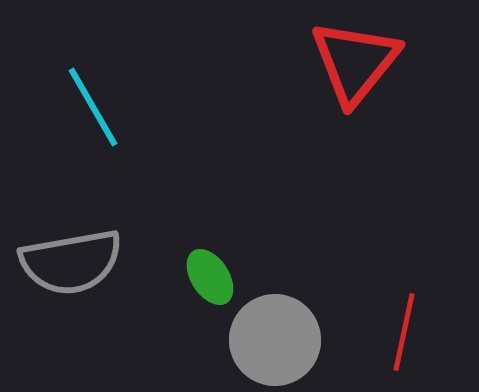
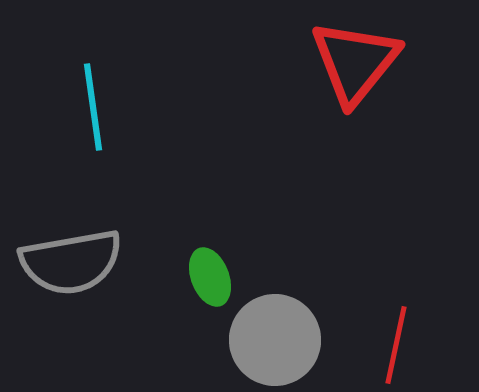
cyan line: rotated 22 degrees clockwise
green ellipse: rotated 12 degrees clockwise
red line: moved 8 px left, 13 px down
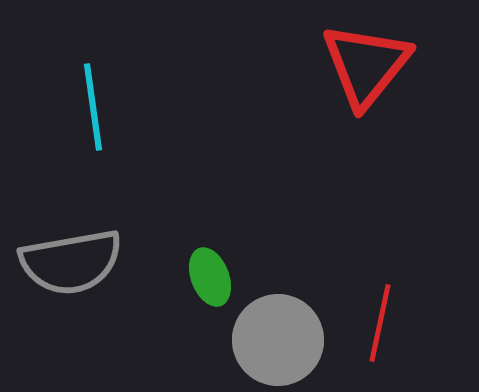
red triangle: moved 11 px right, 3 px down
gray circle: moved 3 px right
red line: moved 16 px left, 22 px up
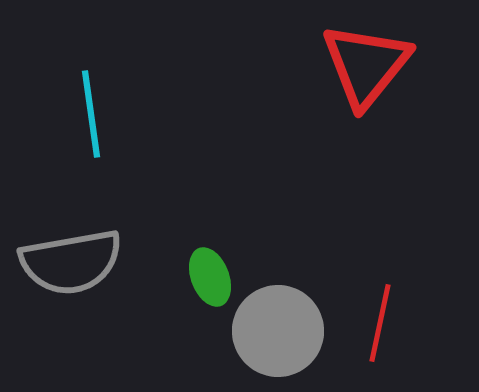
cyan line: moved 2 px left, 7 px down
gray circle: moved 9 px up
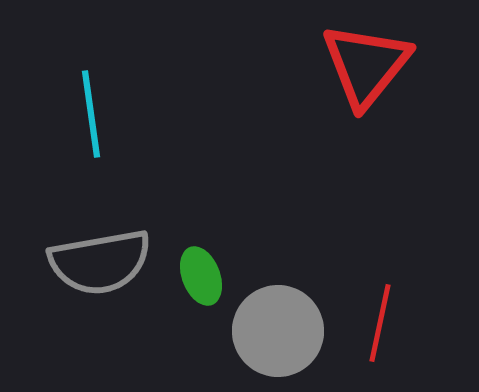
gray semicircle: moved 29 px right
green ellipse: moved 9 px left, 1 px up
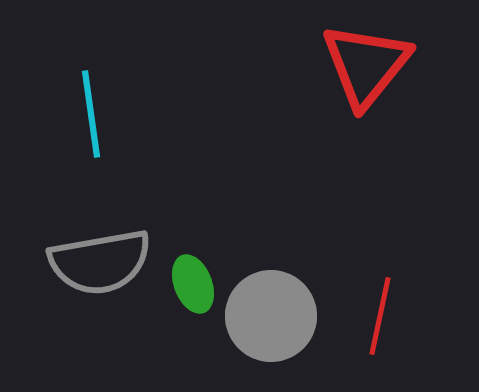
green ellipse: moved 8 px left, 8 px down
red line: moved 7 px up
gray circle: moved 7 px left, 15 px up
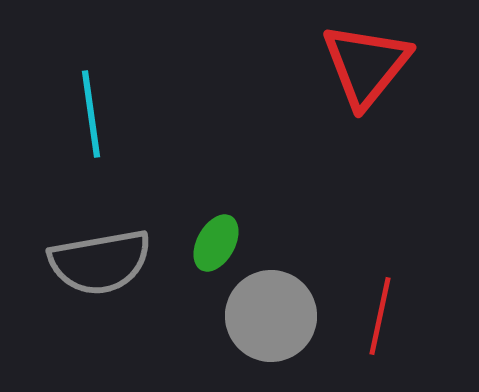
green ellipse: moved 23 px right, 41 px up; rotated 50 degrees clockwise
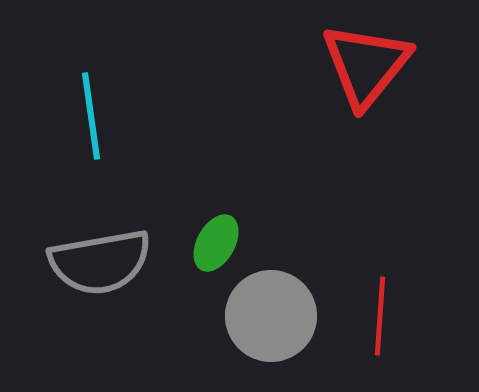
cyan line: moved 2 px down
red line: rotated 8 degrees counterclockwise
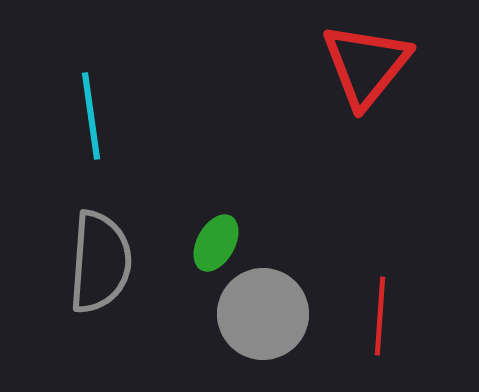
gray semicircle: rotated 76 degrees counterclockwise
gray circle: moved 8 px left, 2 px up
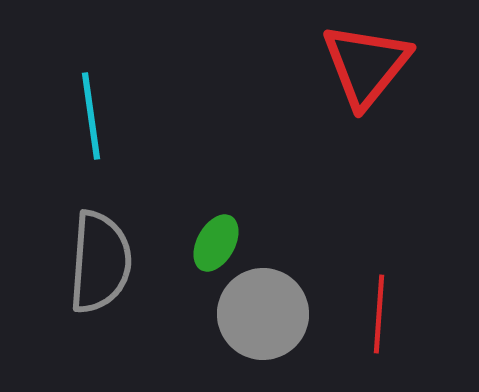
red line: moved 1 px left, 2 px up
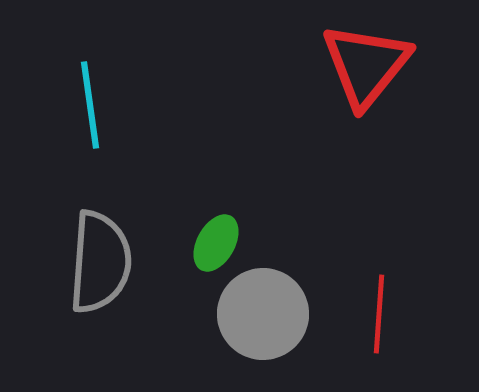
cyan line: moved 1 px left, 11 px up
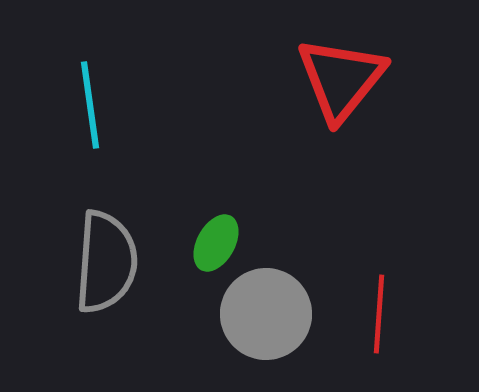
red triangle: moved 25 px left, 14 px down
gray semicircle: moved 6 px right
gray circle: moved 3 px right
